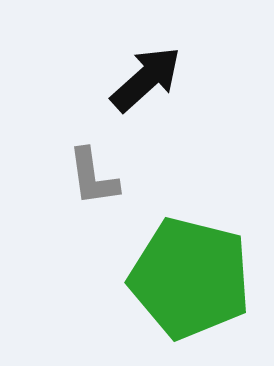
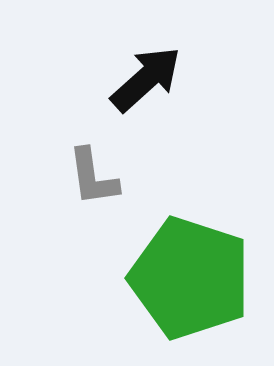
green pentagon: rotated 4 degrees clockwise
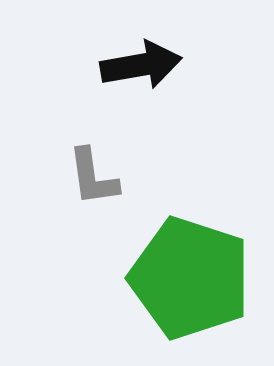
black arrow: moved 5 px left, 14 px up; rotated 32 degrees clockwise
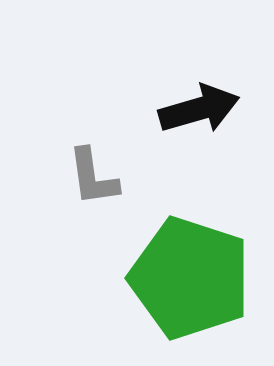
black arrow: moved 58 px right, 44 px down; rotated 6 degrees counterclockwise
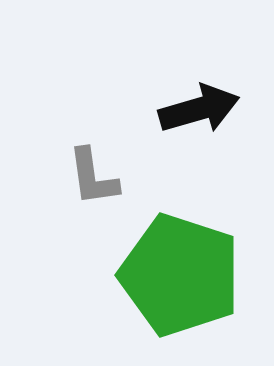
green pentagon: moved 10 px left, 3 px up
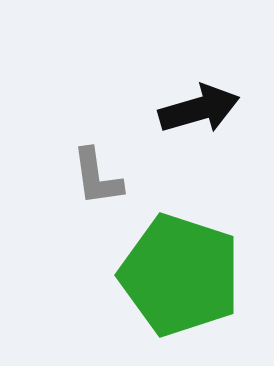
gray L-shape: moved 4 px right
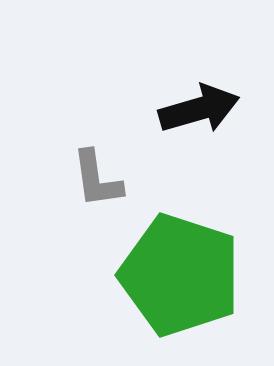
gray L-shape: moved 2 px down
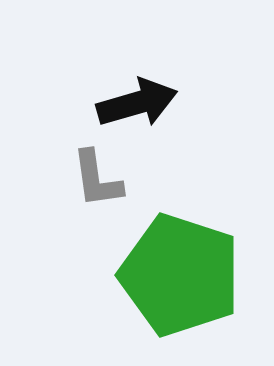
black arrow: moved 62 px left, 6 px up
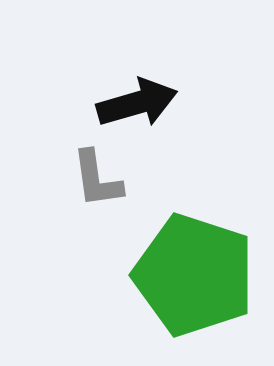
green pentagon: moved 14 px right
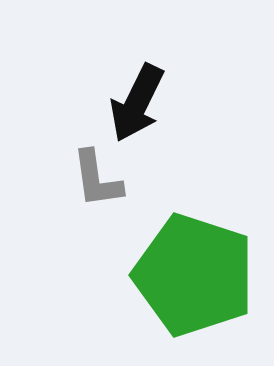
black arrow: rotated 132 degrees clockwise
